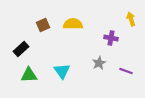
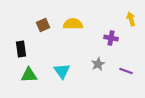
black rectangle: rotated 56 degrees counterclockwise
gray star: moved 1 px left, 1 px down
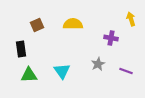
brown square: moved 6 px left
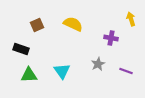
yellow semicircle: rotated 24 degrees clockwise
black rectangle: rotated 63 degrees counterclockwise
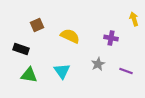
yellow arrow: moved 3 px right
yellow semicircle: moved 3 px left, 12 px down
green triangle: rotated 12 degrees clockwise
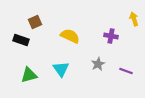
brown square: moved 2 px left, 3 px up
purple cross: moved 2 px up
black rectangle: moved 9 px up
cyan triangle: moved 1 px left, 2 px up
green triangle: rotated 24 degrees counterclockwise
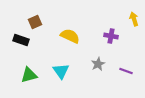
cyan triangle: moved 2 px down
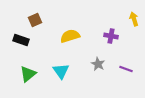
brown square: moved 2 px up
yellow semicircle: rotated 42 degrees counterclockwise
gray star: rotated 16 degrees counterclockwise
purple line: moved 2 px up
green triangle: moved 1 px left, 1 px up; rotated 24 degrees counterclockwise
